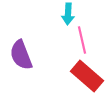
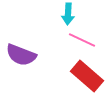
pink line: rotated 52 degrees counterclockwise
purple semicircle: rotated 48 degrees counterclockwise
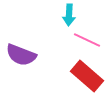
cyan arrow: moved 1 px right, 1 px down
pink line: moved 5 px right
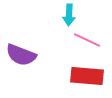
red rectangle: rotated 36 degrees counterclockwise
